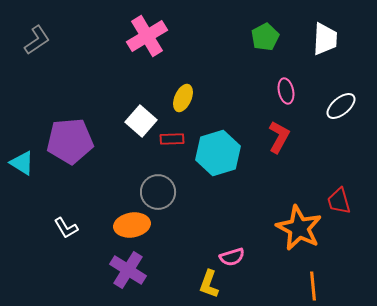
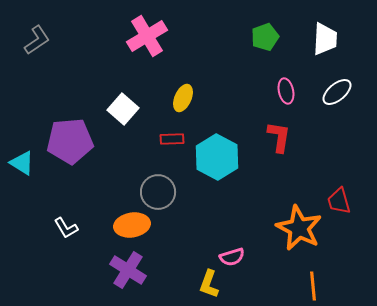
green pentagon: rotated 8 degrees clockwise
white ellipse: moved 4 px left, 14 px up
white square: moved 18 px left, 12 px up
red L-shape: rotated 20 degrees counterclockwise
cyan hexagon: moved 1 px left, 4 px down; rotated 15 degrees counterclockwise
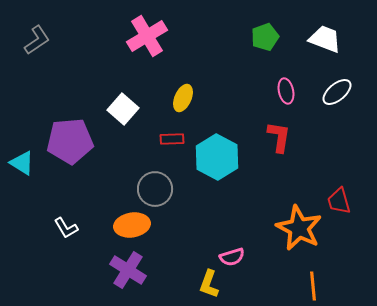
white trapezoid: rotated 72 degrees counterclockwise
gray circle: moved 3 px left, 3 px up
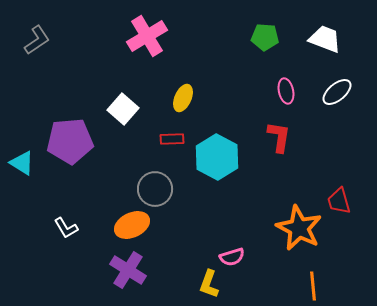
green pentagon: rotated 24 degrees clockwise
orange ellipse: rotated 16 degrees counterclockwise
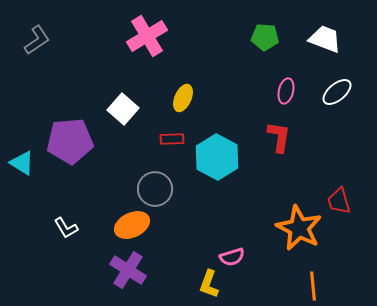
pink ellipse: rotated 25 degrees clockwise
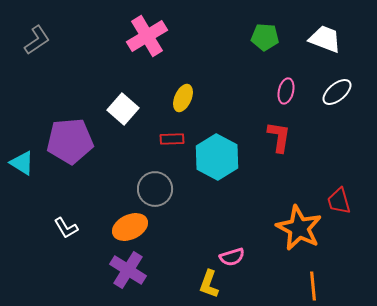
orange ellipse: moved 2 px left, 2 px down
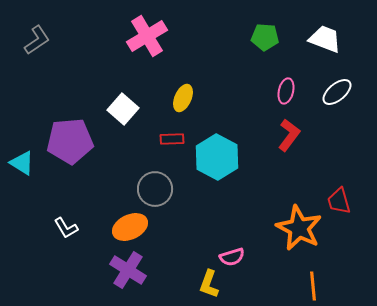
red L-shape: moved 10 px right, 2 px up; rotated 28 degrees clockwise
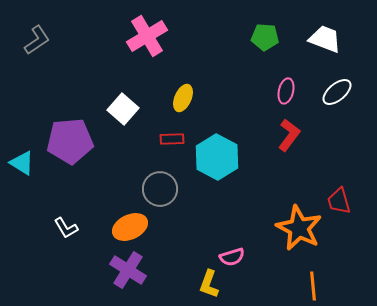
gray circle: moved 5 px right
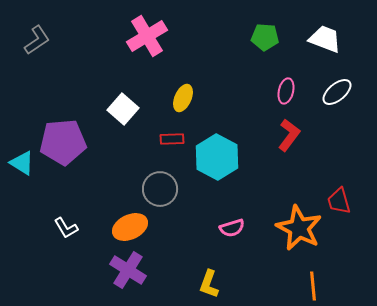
purple pentagon: moved 7 px left, 1 px down
pink semicircle: moved 29 px up
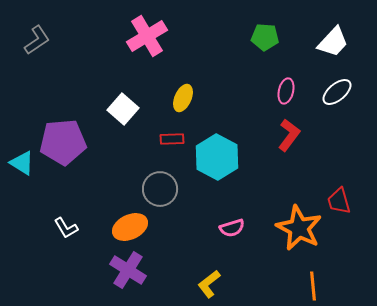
white trapezoid: moved 8 px right, 3 px down; rotated 112 degrees clockwise
yellow L-shape: rotated 32 degrees clockwise
